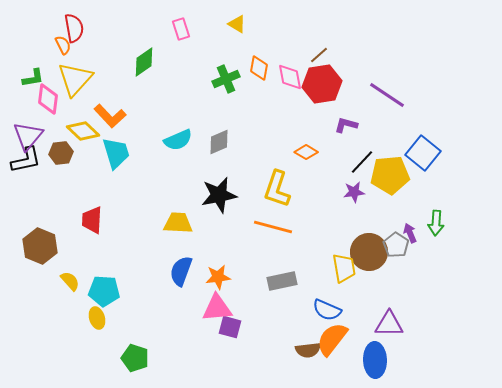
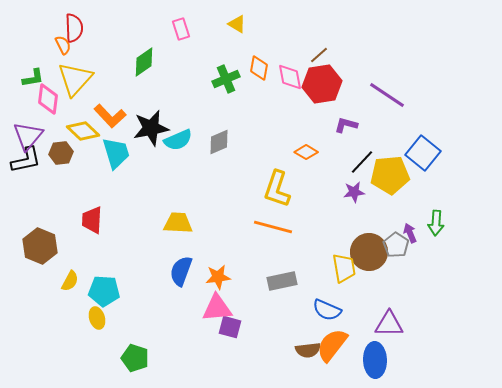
red semicircle at (74, 28): rotated 8 degrees clockwise
black star at (219, 195): moved 68 px left, 67 px up
yellow semicircle at (70, 281): rotated 70 degrees clockwise
orange semicircle at (332, 339): moved 6 px down
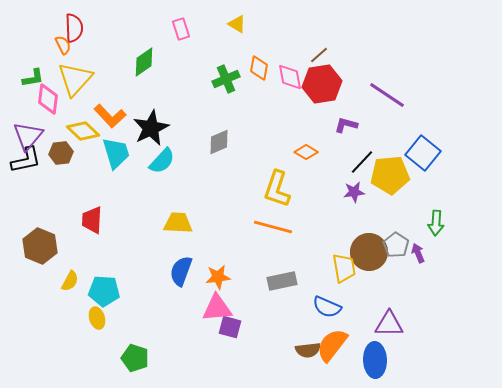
black star at (151, 128): rotated 15 degrees counterclockwise
cyan semicircle at (178, 140): moved 16 px left, 21 px down; rotated 24 degrees counterclockwise
purple arrow at (410, 233): moved 8 px right, 20 px down
blue semicircle at (327, 310): moved 3 px up
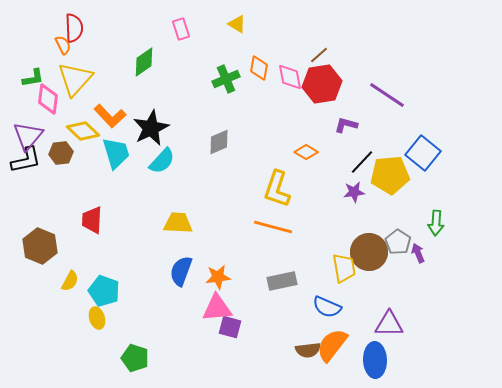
gray pentagon at (396, 245): moved 2 px right, 3 px up
cyan pentagon at (104, 291): rotated 16 degrees clockwise
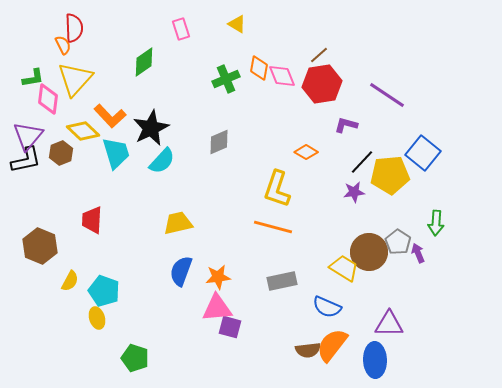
pink diamond at (290, 77): moved 8 px left, 1 px up; rotated 12 degrees counterclockwise
brown hexagon at (61, 153): rotated 15 degrees counterclockwise
yellow trapezoid at (178, 223): rotated 16 degrees counterclockwise
yellow trapezoid at (344, 268): rotated 48 degrees counterclockwise
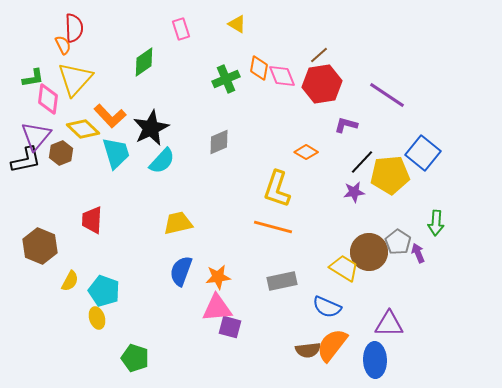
yellow diamond at (83, 131): moved 2 px up
purple triangle at (28, 136): moved 8 px right
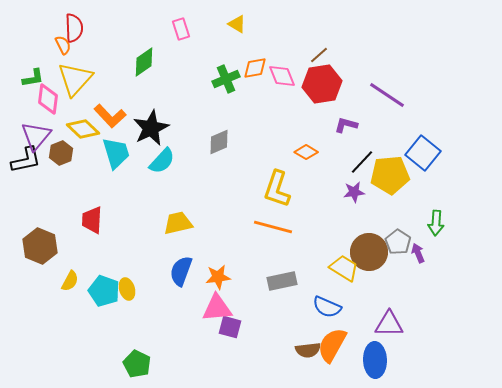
orange diamond at (259, 68): moved 4 px left; rotated 70 degrees clockwise
yellow ellipse at (97, 318): moved 30 px right, 29 px up
orange semicircle at (332, 345): rotated 9 degrees counterclockwise
green pentagon at (135, 358): moved 2 px right, 6 px down; rotated 8 degrees clockwise
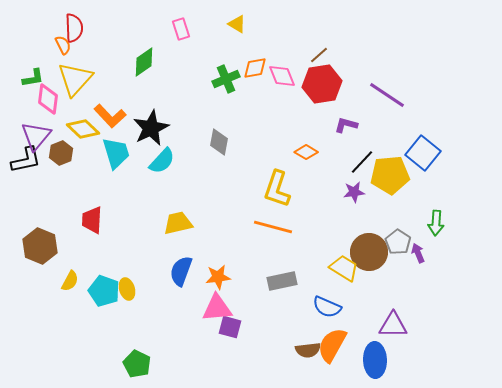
gray diamond at (219, 142): rotated 56 degrees counterclockwise
purple triangle at (389, 324): moved 4 px right, 1 px down
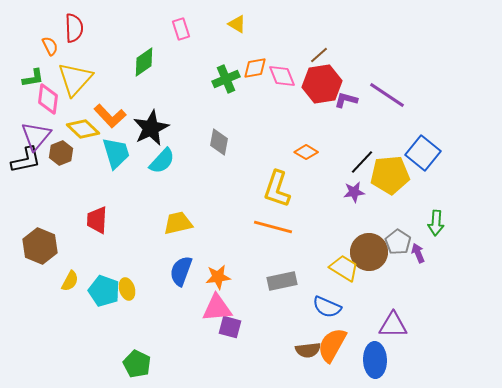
orange semicircle at (63, 45): moved 13 px left, 1 px down
purple L-shape at (346, 125): moved 25 px up
red trapezoid at (92, 220): moved 5 px right
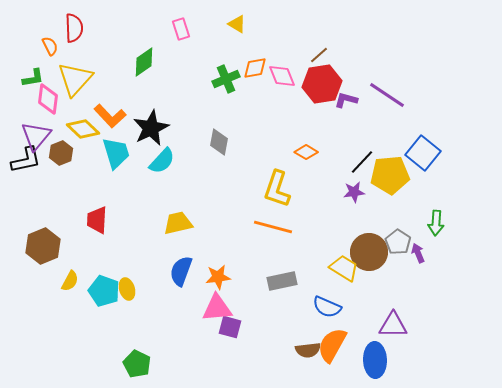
brown hexagon at (40, 246): moved 3 px right; rotated 16 degrees clockwise
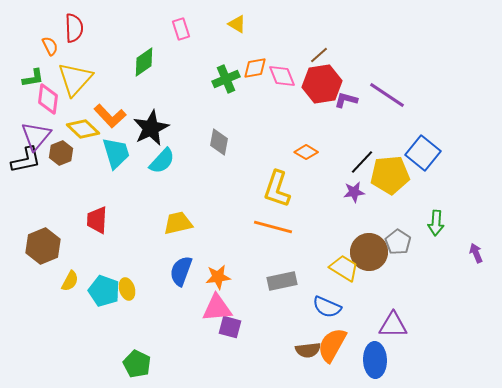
purple arrow at (418, 253): moved 58 px right
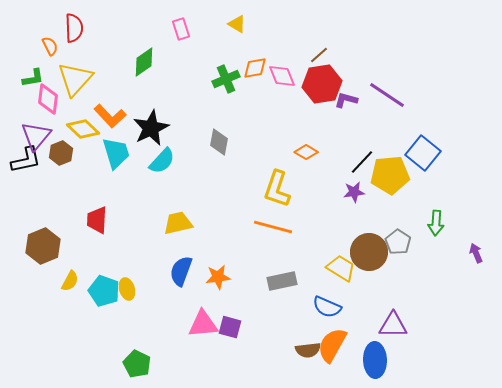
yellow trapezoid at (344, 268): moved 3 px left
pink triangle at (217, 308): moved 14 px left, 16 px down
